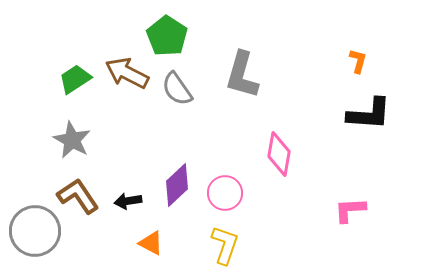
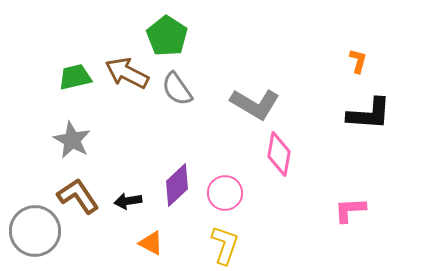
gray L-shape: moved 13 px right, 29 px down; rotated 75 degrees counterclockwise
green trapezoid: moved 2 px up; rotated 20 degrees clockwise
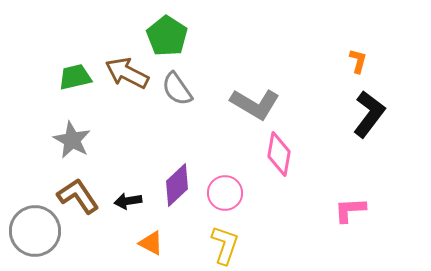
black L-shape: rotated 57 degrees counterclockwise
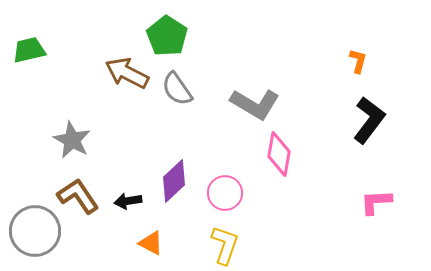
green trapezoid: moved 46 px left, 27 px up
black L-shape: moved 6 px down
purple diamond: moved 3 px left, 4 px up
pink L-shape: moved 26 px right, 8 px up
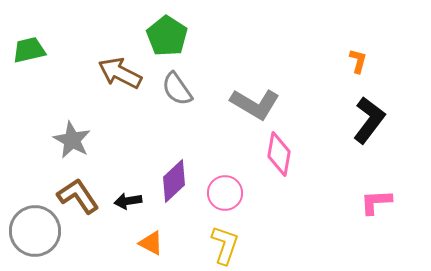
brown arrow: moved 7 px left
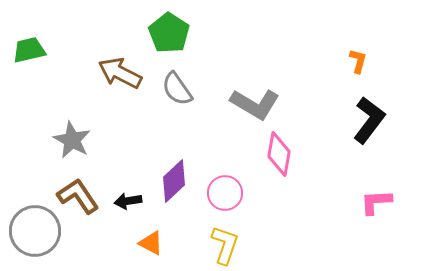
green pentagon: moved 2 px right, 3 px up
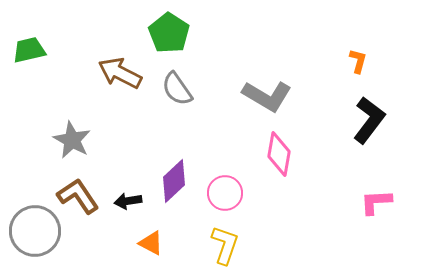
gray L-shape: moved 12 px right, 8 px up
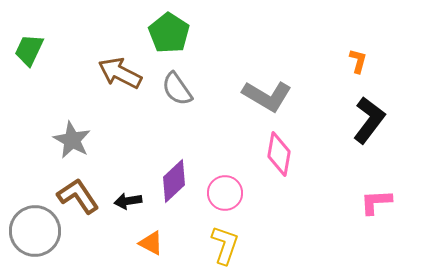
green trapezoid: rotated 52 degrees counterclockwise
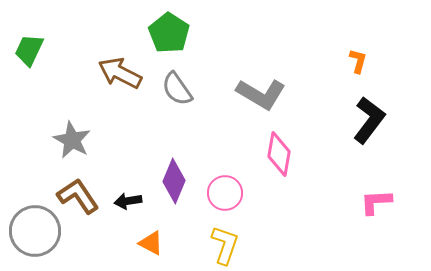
gray L-shape: moved 6 px left, 2 px up
purple diamond: rotated 24 degrees counterclockwise
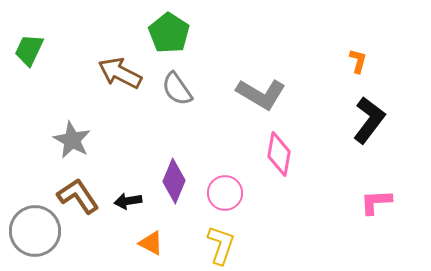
yellow L-shape: moved 4 px left
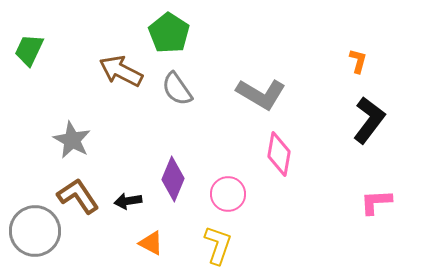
brown arrow: moved 1 px right, 2 px up
purple diamond: moved 1 px left, 2 px up
pink circle: moved 3 px right, 1 px down
yellow L-shape: moved 3 px left
